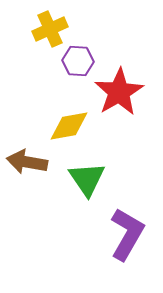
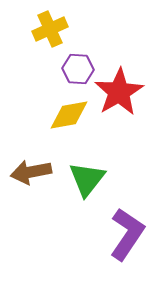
purple hexagon: moved 8 px down
yellow diamond: moved 11 px up
brown arrow: moved 4 px right, 10 px down; rotated 21 degrees counterclockwise
green triangle: rotated 12 degrees clockwise
purple L-shape: rotated 4 degrees clockwise
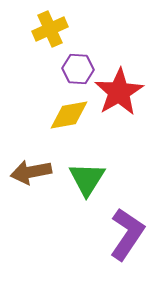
green triangle: rotated 6 degrees counterclockwise
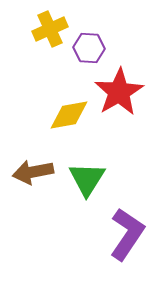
purple hexagon: moved 11 px right, 21 px up
brown arrow: moved 2 px right
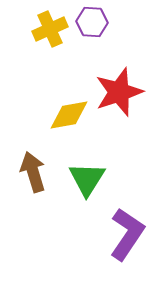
purple hexagon: moved 3 px right, 26 px up
red star: rotated 12 degrees clockwise
brown arrow: rotated 84 degrees clockwise
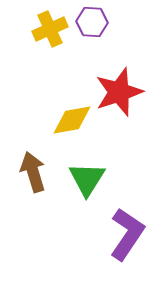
yellow diamond: moved 3 px right, 5 px down
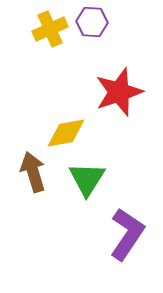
yellow diamond: moved 6 px left, 13 px down
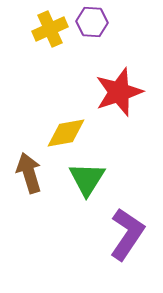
brown arrow: moved 4 px left, 1 px down
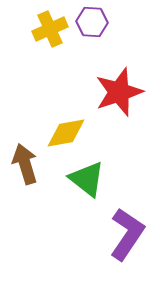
brown arrow: moved 4 px left, 9 px up
green triangle: rotated 24 degrees counterclockwise
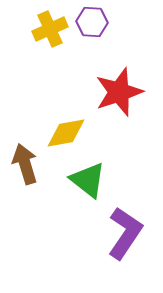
green triangle: moved 1 px right, 1 px down
purple L-shape: moved 2 px left, 1 px up
